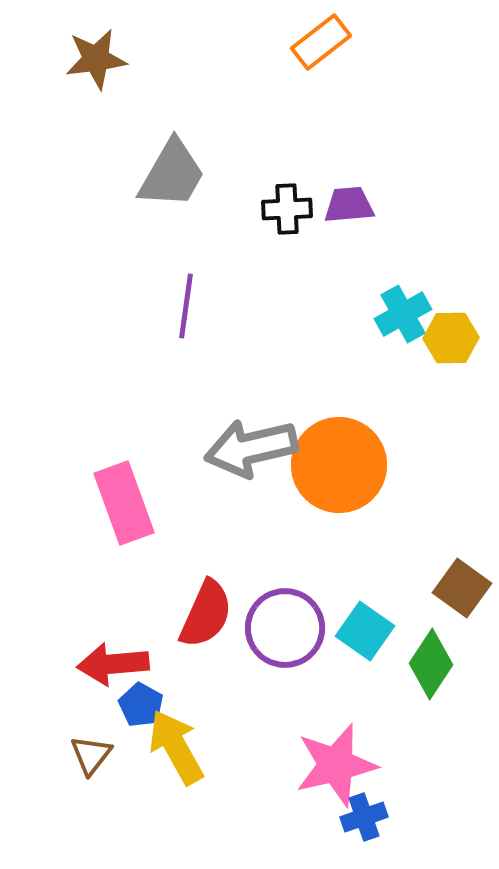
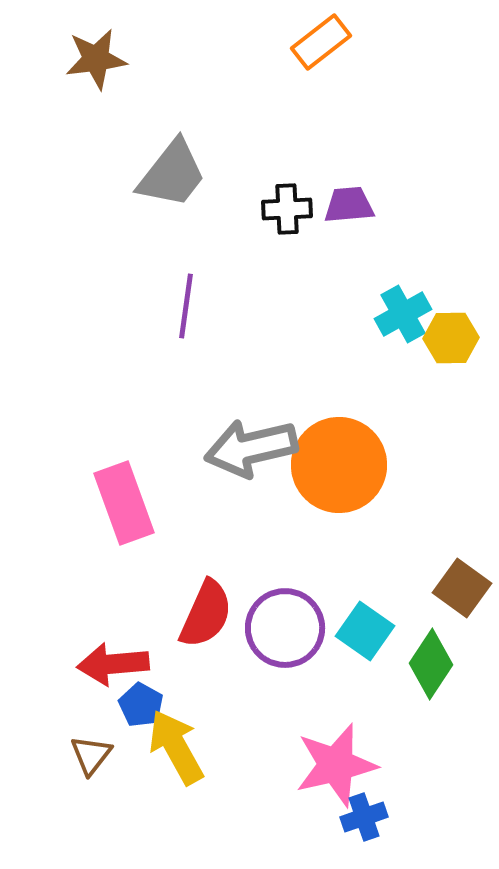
gray trapezoid: rotated 8 degrees clockwise
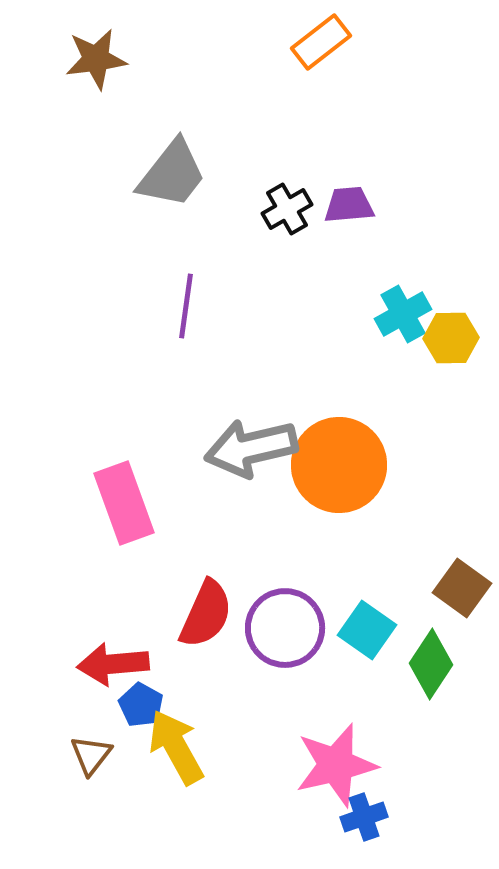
black cross: rotated 27 degrees counterclockwise
cyan square: moved 2 px right, 1 px up
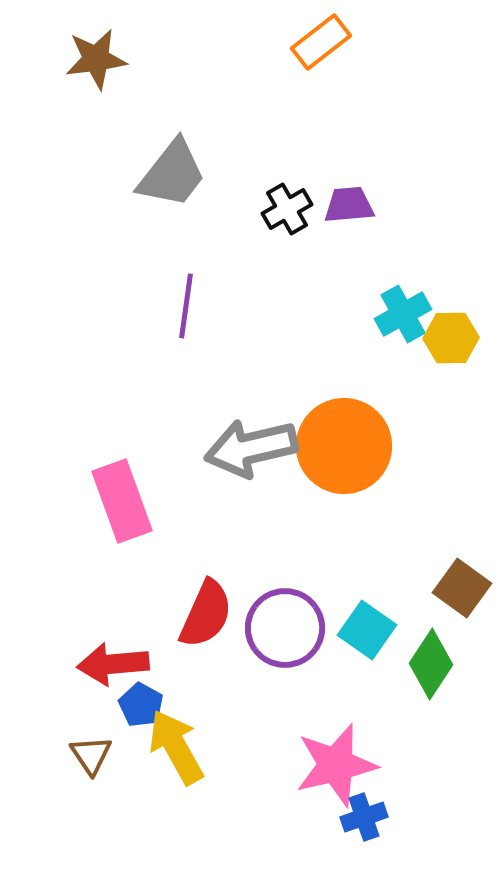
orange circle: moved 5 px right, 19 px up
pink rectangle: moved 2 px left, 2 px up
brown triangle: rotated 12 degrees counterclockwise
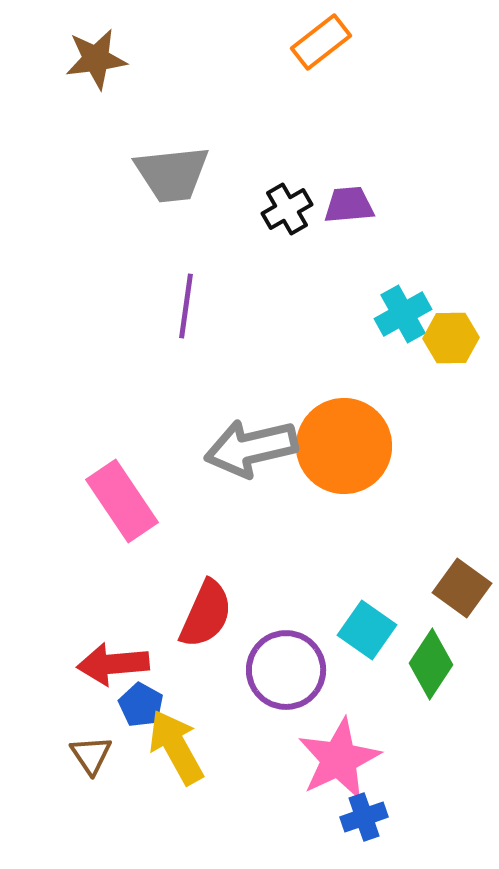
gray trapezoid: rotated 46 degrees clockwise
pink rectangle: rotated 14 degrees counterclockwise
purple circle: moved 1 px right, 42 px down
pink star: moved 3 px right, 6 px up; rotated 12 degrees counterclockwise
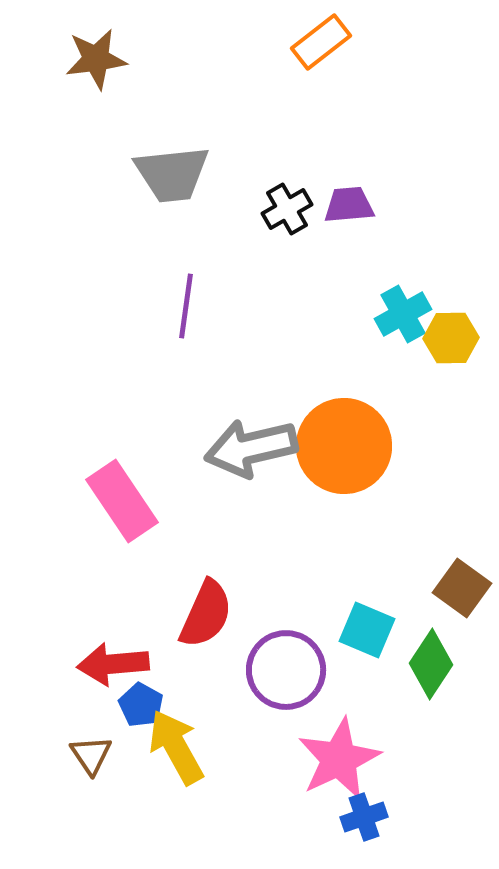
cyan square: rotated 12 degrees counterclockwise
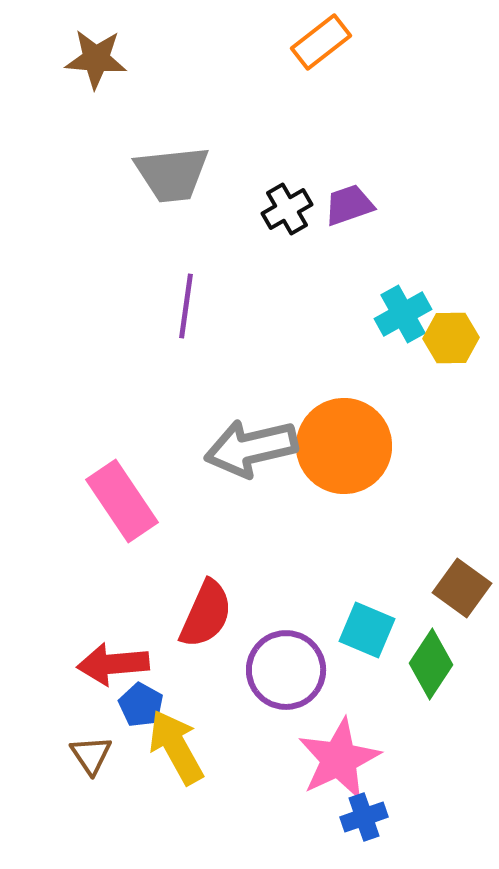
brown star: rotated 12 degrees clockwise
purple trapezoid: rotated 14 degrees counterclockwise
